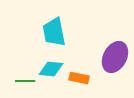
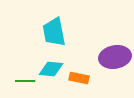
purple ellipse: rotated 52 degrees clockwise
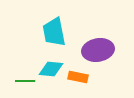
purple ellipse: moved 17 px left, 7 px up
orange rectangle: moved 1 px left, 1 px up
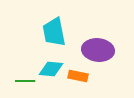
purple ellipse: rotated 16 degrees clockwise
orange rectangle: moved 1 px up
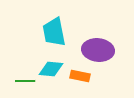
orange rectangle: moved 2 px right
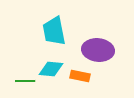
cyan trapezoid: moved 1 px up
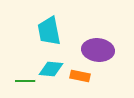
cyan trapezoid: moved 5 px left
